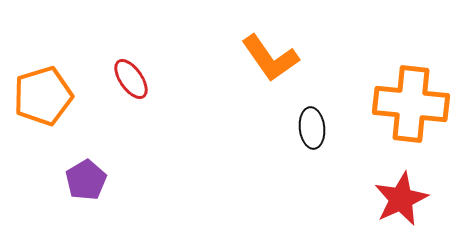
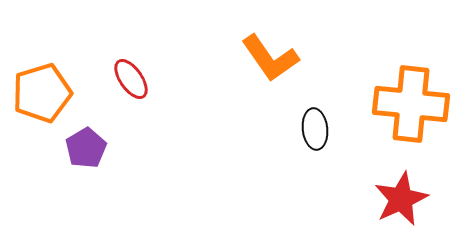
orange pentagon: moved 1 px left, 3 px up
black ellipse: moved 3 px right, 1 px down
purple pentagon: moved 32 px up
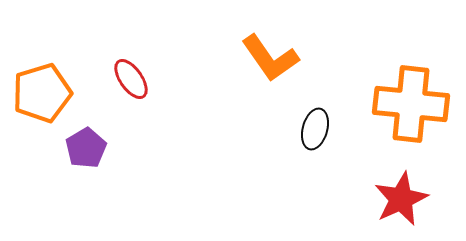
black ellipse: rotated 21 degrees clockwise
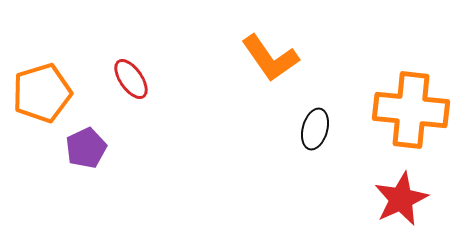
orange cross: moved 6 px down
purple pentagon: rotated 6 degrees clockwise
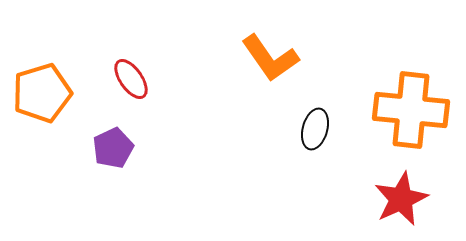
purple pentagon: moved 27 px right
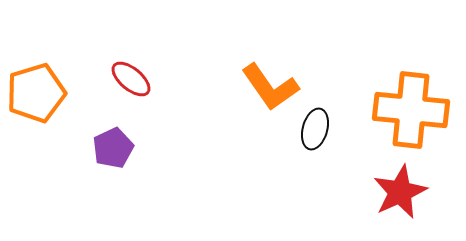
orange L-shape: moved 29 px down
red ellipse: rotated 15 degrees counterclockwise
orange pentagon: moved 6 px left
red star: moved 1 px left, 7 px up
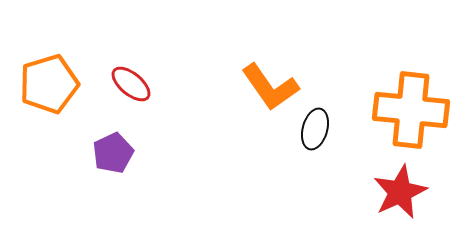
red ellipse: moved 5 px down
orange pentagon: moved 13 px right, 9 px up
purple pentagon: moved 5 px down
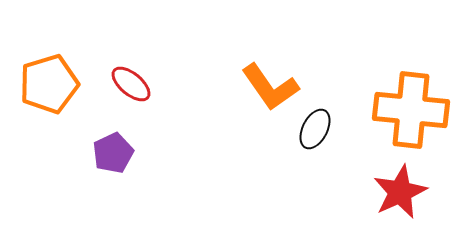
black ellipse: rotated 12 degrees clockwise
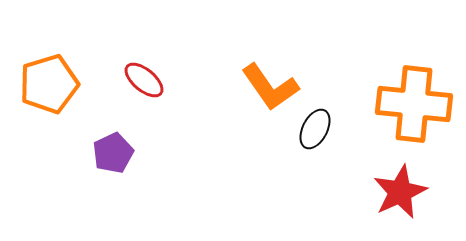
red ellipse: moved 13 px right, 4 px up
orange cross: moved 3 px right, 6 px up
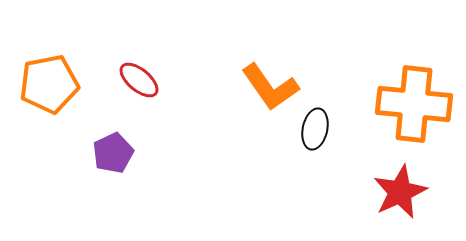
red ellipse: moved 5 px left
orange pentagon: rotated 6 degrees clockwise
black ellipse: rotated 15 degrees counterclockwise
